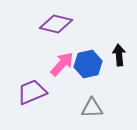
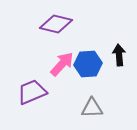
blue hexagon: rotated 8 degrees clockwise
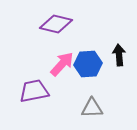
purple trapezoid: moved 2 px right, 1 px up; rotated 12 degrees clockwise
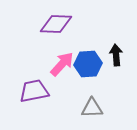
purple diamond: rotated 12 degrees counterclockwise
black arrow: moved 3 px left
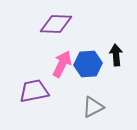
pink arrow: rotated 16 degrees counterclockwise
gray triangle: moved 1 px right, 1 px up; rotated 25 degrees counterclockwise
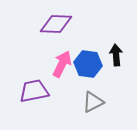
blue hexagon: rotated 12 degrees clockwise
gray triangle: moved 5 px up
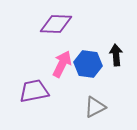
gray triangle: moved 2 px right, 5 px down
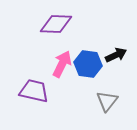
black arrow: rotated 70 degrees clockwise
purple trapezoid: rotated 24 degrees clockwise
gray triangle: moved 12 px right, 6 px up; rotated 25 degrees counterclockwise
